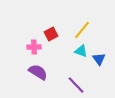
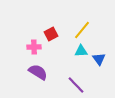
cyan triangle: rotated 24 degrees counterclockwise
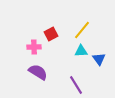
purple line: rotated 12 degrees clockwise
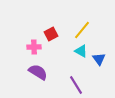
cyan triangle: rotated 32 degrees clockwise
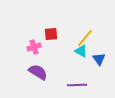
yellow line: moved 3 px right, 8 px down
red square: rotated 24 degrees clockwise
pink cross: rotated 16 degrees counterclockwise
purple line: moved 1 px right; rotated 60 degrees counterclockwise
